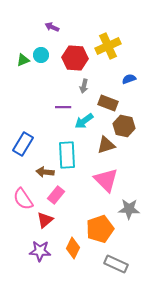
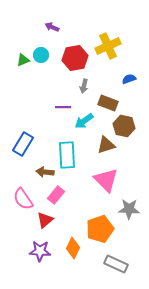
red hexagon: rotated 15 degrees counterclockwise
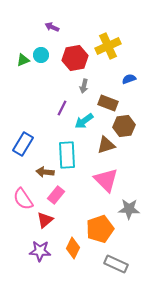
purple line: moved 1 px left, 1 px down; rotated 63 degrees counterclockwise
brown hexagon: rotated 20 degrees counterclockwise
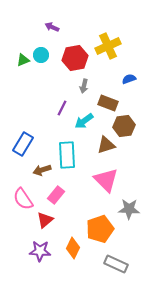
brown arrow: moved 3 px left, 2 px up; rotated 24 degrees counterclockwise
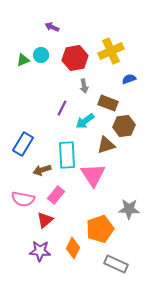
yellow cross: moved 3 px right, 5 px down
gray arrow: rotated 24 degrees counterclockwise
cyan arrow: moved 1 px right
pink triangle: moved 13 px left, 5 px up; rotated 12 degrees clockwise
pink semicircle: rotated 45 degrees counterclockwise
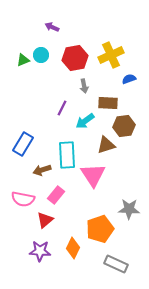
yellow cross: moved 4 px down
brown rectangle: rotated 18 degrees counterclockwise
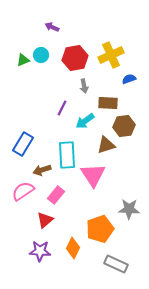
pink semicircle: moved 8 px up; rotated 135 degrees clockwise
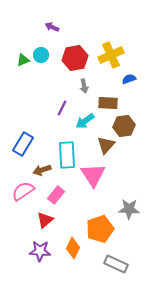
brown triangle: rotated 30 degrees counterclockwise
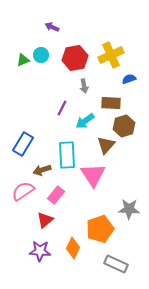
brown rectangle: moved 3 px right
brown hexagon: rotated 10 degrees counterclockwise
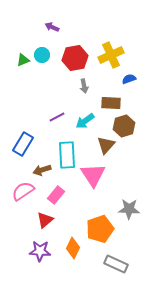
cyan circle: moved 1 px right
purple line: moved 5 px left, 9 px down; rotated 35 degrees clockwise
